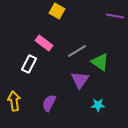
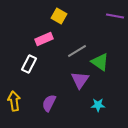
yellow square: moved 2 px right, 5 px down
pink rectangle: moved 4 px up; rotated 60 degrees counterclockwise
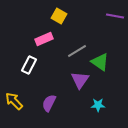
white rectangle: moved 1 px down
yellow arrow: rotated 36 degrees counterclockwise
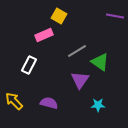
pink rectangle: moved 4 px up
purple semicircle: rotated 78 degrees clockwise
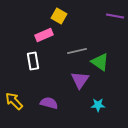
gray line: rotated 18 degrees clockwise
white rectangle: moved 4 px right, 4 px up; rotated 36 degrees counterclockwise
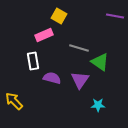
gray line: moved 2 px right, 3 px up; rotated 30 degrees clockwise
purple semicircle: moved 3 px right, 25 px up
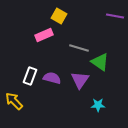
white rectangle: moved 3 px left, 15 px down; rotated 30 degrees clockwise
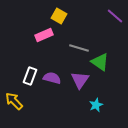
purple line: rotated 30 degrees clockwise
cyan star: moved 2 px left; rotated 24 degrees counterclockwise
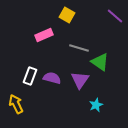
yellow square: moved 8 px right, 1 px up
yellow arrow: moved 2 px right, 3 px down; rotated 18 degrees clockwise
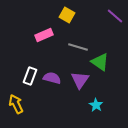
gray line: moved 1 px left, 1 px up
cyan star: rotated 16 degrees counterclockwise
